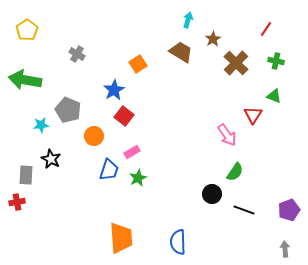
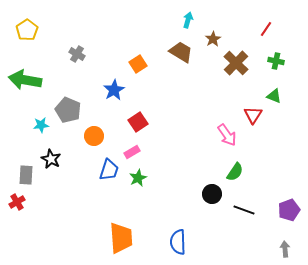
red square: moved 14 px right, 6 px down; rotated 18 degrees clockwise
red cross: rotated 21 degrees counterclockwise
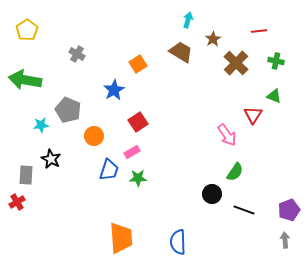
red line: moved 7 px left, 2 px down; rotated 49 degrees clockwise
green star: rotated 24 degrees clockwise
gray arrow: moved 9 px up
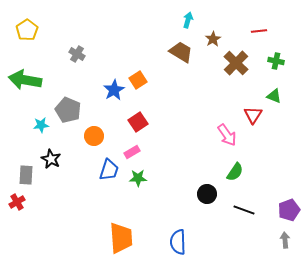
orange square: moved 16 px down
black circle: moved 5 px left
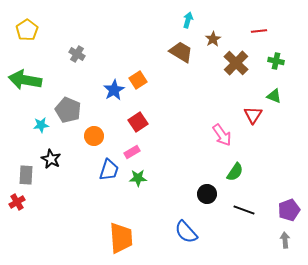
pink arrow: moved 5 px left
blue semicircle: moved 8 px right, 10 px up; rotated 40 degrees counterclockwise
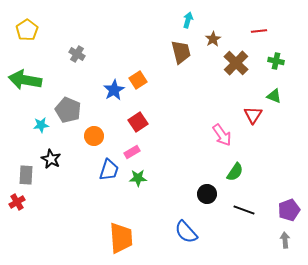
brown trapezoid: rotated 45 degrees clockwise
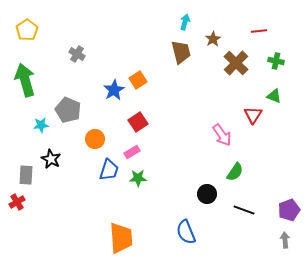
cyan arrow: moved 3 px left, 2 px down
green arrow: rotated 64 degrees clockwise
orange circle: moved 1 px right, 3 px down
blue semicircle: rotated 20 degrees clockwise
